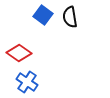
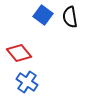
red diamond: rotated 15 degrees clockwise
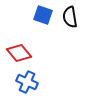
blue square: rotated 18 degrees counterclockwise
blue cross: rotated 10 degrees counterclockwise
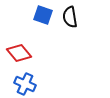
blue cross: moved 2 px left, 2 px down
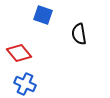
black semicircle: moved 9 px right, 17 px down
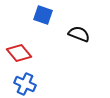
black semicircle: rotated 120 degrees clockwise
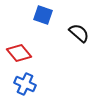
black semicircle: moved 1 px up; rotated 20 degrees clockwise
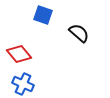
red diamond: moved 1 px down
blue cross: moved 2 px left
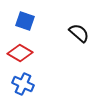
blue square: moved 18 px left, 6 px down
red diamond: moved 1 px right, 1 px up; rotated 20 degrees counterclockwise
